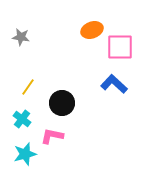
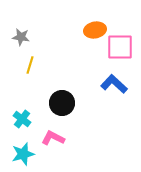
orange ellipse: moved 3 px right; rotated 10 degrees clockwise
yellow line: moved 2 px right, 22 px up; rotated 18 degrees counterclockwise
pink L-shape: moved 1 px right, 2 px down; rotated 15 degrees clockwise
cyan star: moved 2 px left
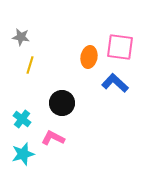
orange ellipse: moved 6 px left, 27 px down; rotated 70 degrees counterclockwise
pink square: rotated 8 degrees clockwise
blue L-shape: moved 1 px right, 1 px up
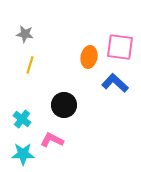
gray star: moved 4 px right, 3 px up
black circle: moved 2 px right, 2 px down
pink L-shape: moved 1 px left, 2 px down
cyan star: rotated 15 degrees clockwise
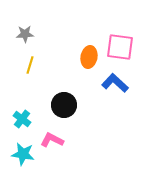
gray star: rotated 12 degrees counterclockwise
cyan star: rotated 10 degrees clockwise
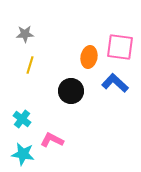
black circle: moved 7 px right, 14 px up
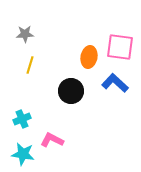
cyan cross: rotated 30 degrees clockwise
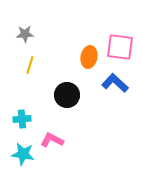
black circle: moved 4 px left, 4 px down
cyan cross: rotated 18 degrees clockwise
